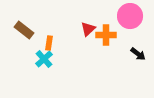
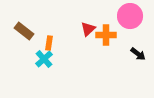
brown rectangle: moved 1 px down
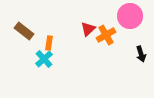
orange cross: rotated 30 degrees counterclockwise
black arrow: moved 3 px right; rotated 35 degrees clockwise
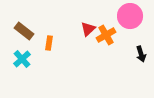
cyan cross: moved 22 px left
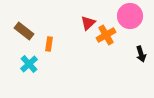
red triangle: moved 6 px up
orange rectangle: moved 1 px down
cyan cross: moved 7 px right, 5 px down
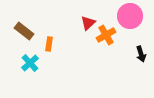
cyan cross: moved 1 px right, 1 px up
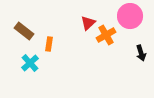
black arrow: moved 1 px up
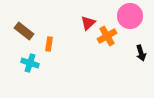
orange cross: moved 1 px right, 1 px down
cyan cross: rotated 30 degrees counterclockwise
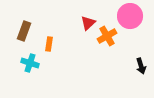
brown rectangle: rotated 72 degrees clockwise
black arrow: moved 13 px down
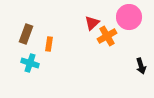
pink circle: moved 1 px left, 1 px down
red triangle: moved 4 px right
brown rectangle: moved 2 px right, 3 px down
